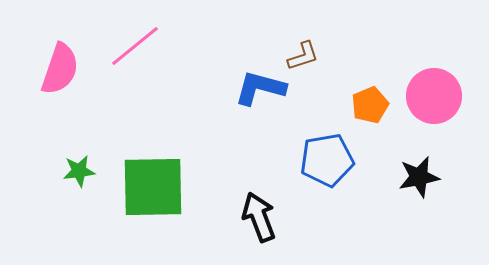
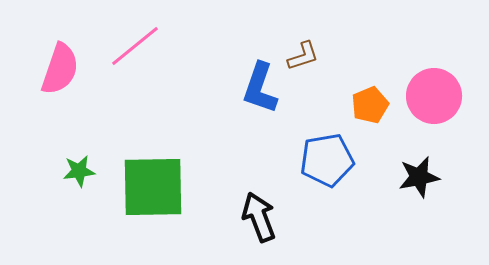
blue L-shape: rotated 86 degrees counterclockwise
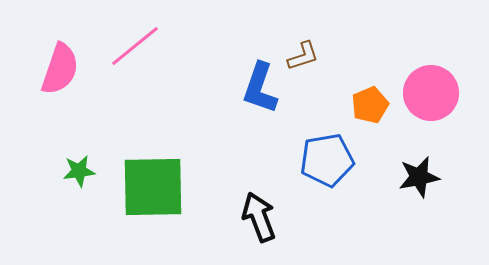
pink circle: moved 3 px left, 3 px up
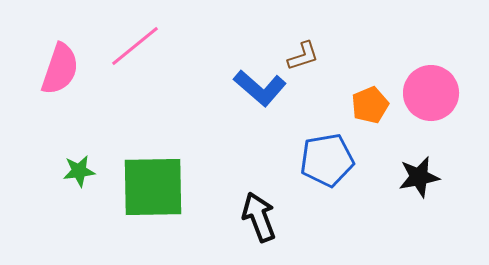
blue L-shape: rotated 68 degrees counterclockwise
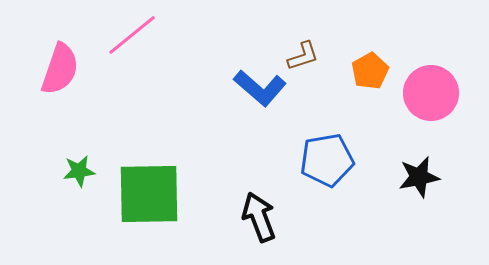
pink line: moved 3 px left, 11 px up
orange pentagon: moved 34 px up; rotated 6 degrees counterclockwise
green square: moved 4 px left, 7 px down
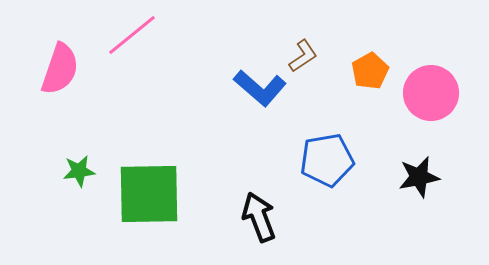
brown L-shape: rotated 16 degrees counterclockwise
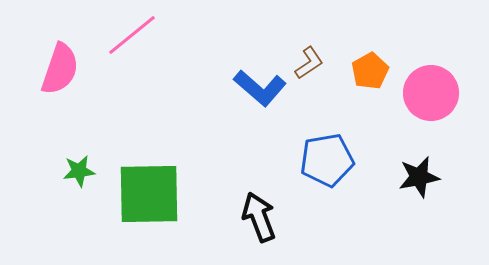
brown L-shape: moved 6 px right, 7 px down
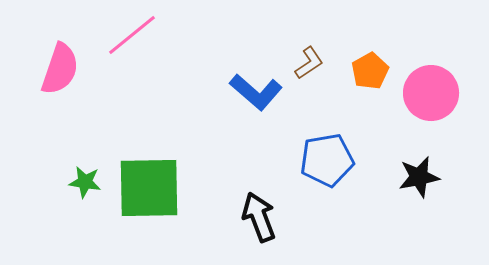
blue L-shape: moved 4 px left, 4 px down
green star: moved 6 px right, 11 px down; rotated 16 degrees clockwise
green square: moved 6 px up
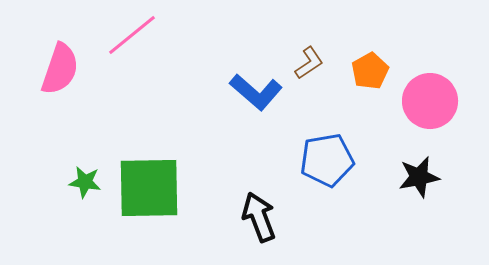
pink circle: moved 1 px left, 8 px down
